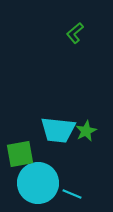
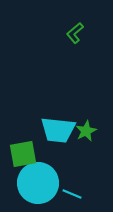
green square: moved 3 px right
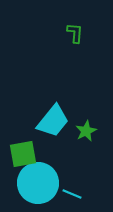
green L-shape: rotated 135 degrees clockwise
cyan trapezoid: moved 5 px left, 9 px up; rotated 57 degrees counterclockwise
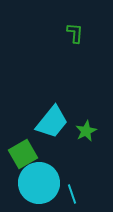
cyan trapezoid: moved 1 px left, 1 px down
green square: rotated 20 degrees counterclockwise
cyan circle: moved 1 px right
cyan line: rotated 48 degrees clockwise
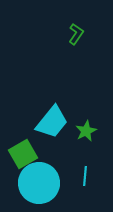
green L-shape: moved 1 px right, 1 px down; rotated 30 degrees clockwise
cyan line: moved 13 px right, 18 px up; rotated 24 degrees clockwise
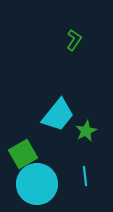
green L-shape: moved 2 px left, 6 px down
cyan trapezoid: moved 6 px right, 7 px up
cyan line: rotated 12 degrees counterclockwise
cyan circle: moved 2 px left, 1 px down
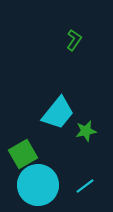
cyan trapezoid: moved 2 px up
green star: rotated 15 degrees clockwise
cyan line: moved 10 px down; rotated 60 degrees clockwise
cyan circle: moved 1 px right, 1 px down
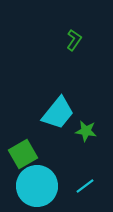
green star: rotated 20 degrees clockwise
cyan circle: moved 1 px left, 1 px down
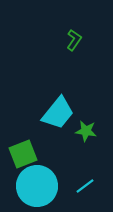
green square: rotated 8 degrees clockwise
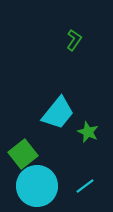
green star: moved 2 px right, 1 px down; rotated 15 degrees clockwise
green square: rotated 16 degrees counterclockwise
